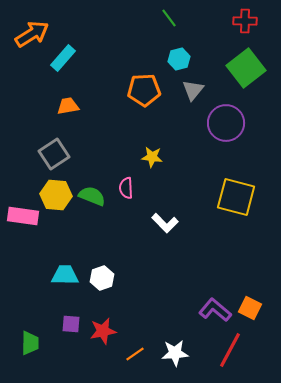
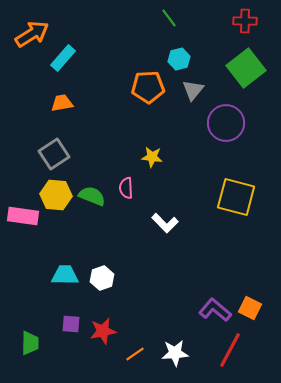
orange pentagon: moved 4 px right, 3 px up
orange trapezoid: moved 6 px left, 3 px up
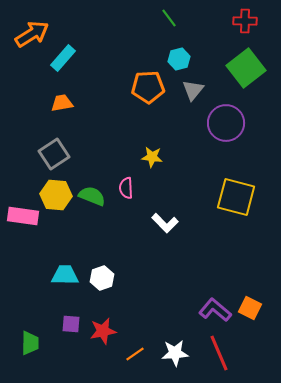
red line: moved 11 px left, 3 px down; rotated 51 degrees counterclockwise
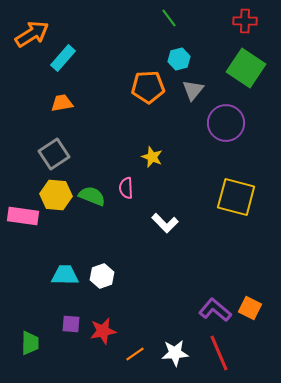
green square: rotated 18 degrees counterclockwise
yellow star: rotated 15 degrees clockwise
white hexagon: moved 2 px up
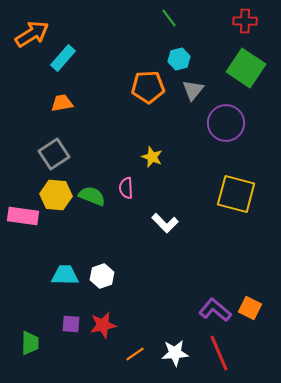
yellow square: moved 3 px up
red star: moved 6 px up
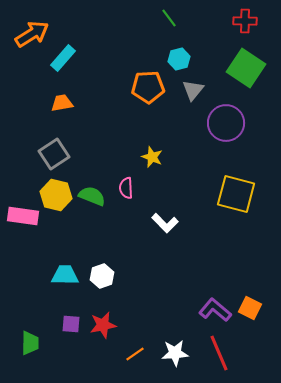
yellow hexagon: rotated 8 degrees clockwise
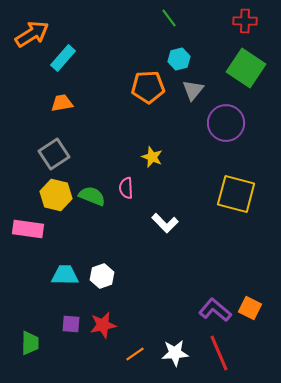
pink rectangle: moved 5 px right, 13 px down
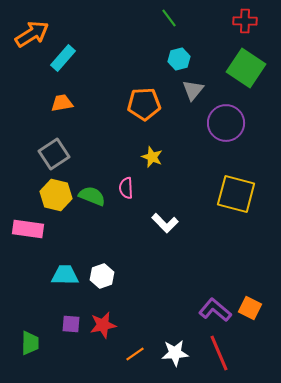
orange pentagon: moved 4 px left, 17 px down
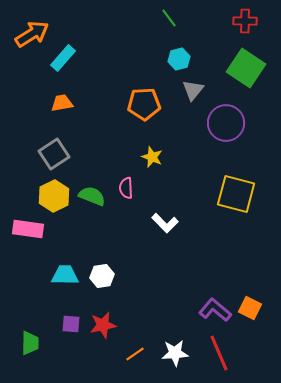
yellow hexagon: moved 2 px left, 1 px down; rotated 20 degrees clockwise
white hexagon: rotated 10 degrees clockwise
